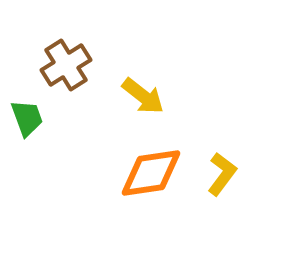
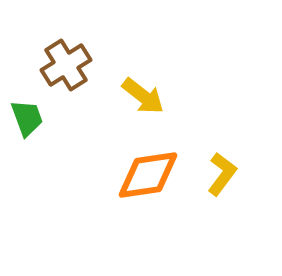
orange diamond: moved 3 px left, 2 px down
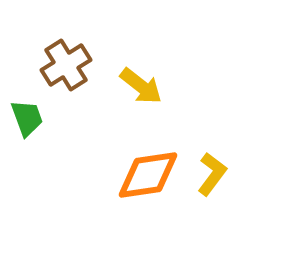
yellow arrow: moved 2 px left, 10 px up
yellow L-shape: moved 10 px left
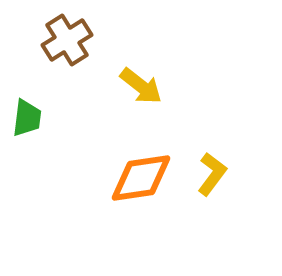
brown cross: moved 1 px right, 25 px up
green trapezoid: rotated 27 degrees clockwise
orange diamond: moved 7 px left, 3 px down
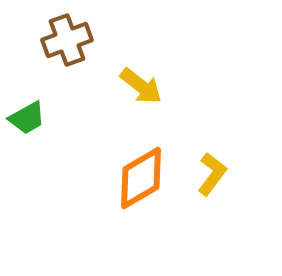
brown cross: rotated 12 degrees clockwise
green trapezoid: rotated 54 degrees clockwise
orange diamond: rotated 22 degrees counterclockwise
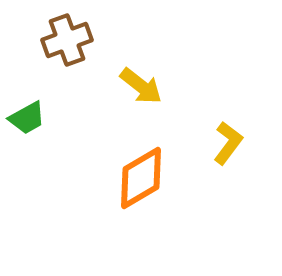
yellow L-shape: moved 16 px right, 31 px up
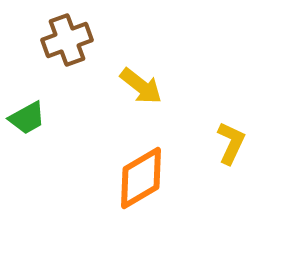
yellow L-shape: moved 3 px right; rotated 12 degrees counterclockwise
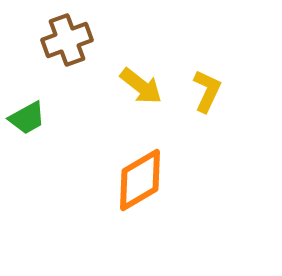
yellow L-shape: moved 24 px left, 52 px up
orange diamond: moved 1 px left, 2 px down
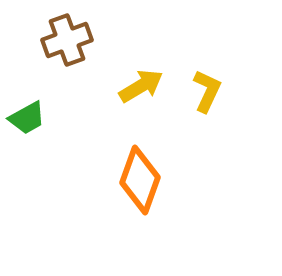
yellow arrow: rotated 69 degrees counterclockwise
orange diamond: rotated 40 degrees counterclockwise
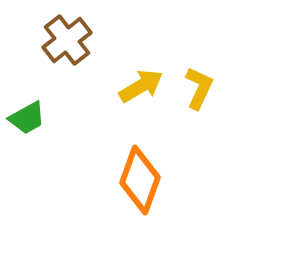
brown cross: rotated 18 degrees counterclockwise
yellow L-shape: moved 8 px left, 3 px up
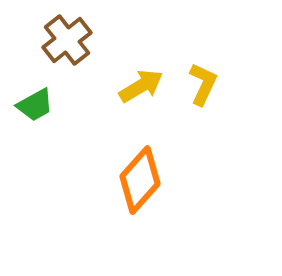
yellow L-shape: moved 4 px right, 4 px up
green trapezoid: moved 8 px right, 13 px up
orange diamond: rotated 22 degrees clockwise
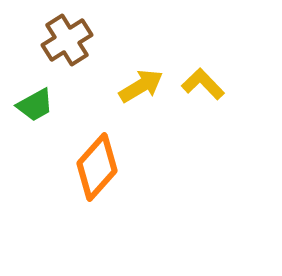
brown cross: rotated 6 degrees clockwise
yellow L-shape: rotated 69 degrees counterclockwise
orange diamond: moved 43 px left, 13 px up
